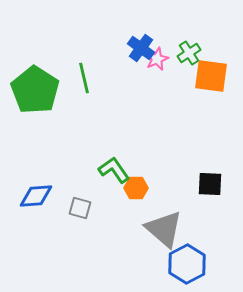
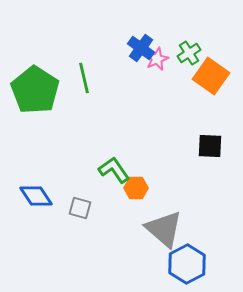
orange square: rotated 27 degrees clockwise
black square: moved 38 px up
blue diamond: rotated 60 degrees clockwise
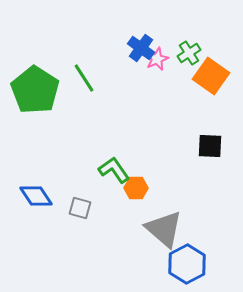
green line: rotated 20 degrees counterclockwise
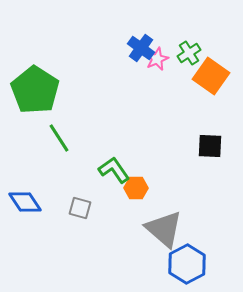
green line: moved 25 px left, 60 px down
blue diamond: moved 11 px left, 6 px down
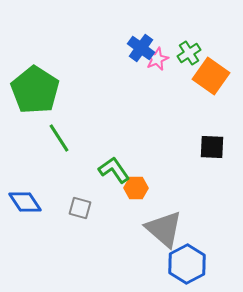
black square: moved 2 px right, 1 px down
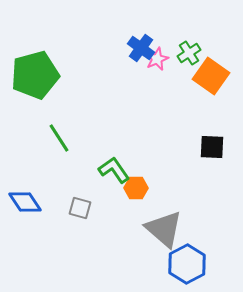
green pentagon: moved 15 px up; rotated 24 degrees clockwise
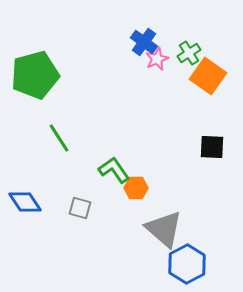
blue cross: moved 3 px right, 6 px up
orange square: moved 3 px left
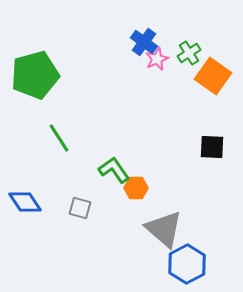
orange square: moved 5 px right
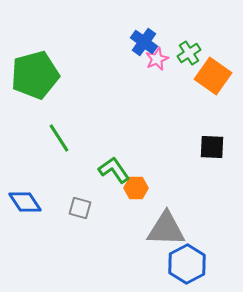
gray triangle: moved 2 px right; rotated 39 degrees counterclockwise
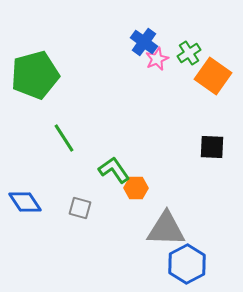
green line: moved 5 px right
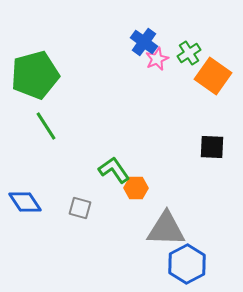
green line: moved 18 px left, 12 px up
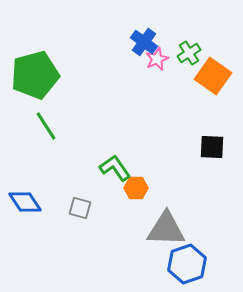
green L-shape: moved 1 px right, 2 px up
blue hexagon: rotated 9 degrees clockwise
